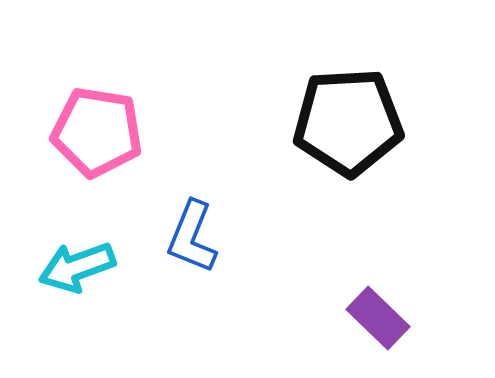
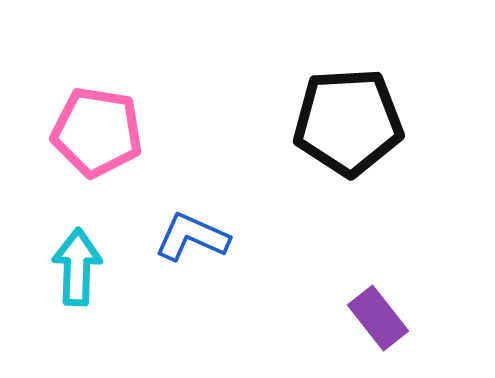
blue L-shape: rotated 92 degrees clockwise
cyan arrow: rotated 112 degrees clockwise
purple rectangle: rotated 8 degrees clockwise
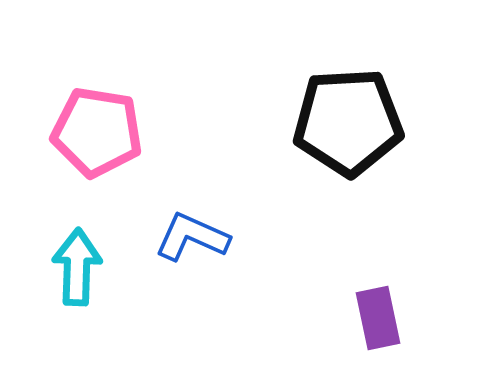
purple rectangle: rotated 26 degrees clockwise
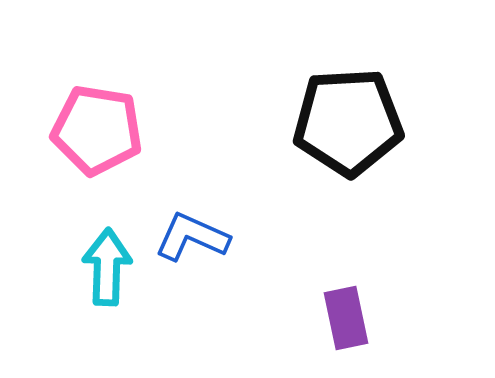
pink pentagon: moved 2 px up
cyan arrow: moved 30 px right
purple rectangle: moved 32 px left
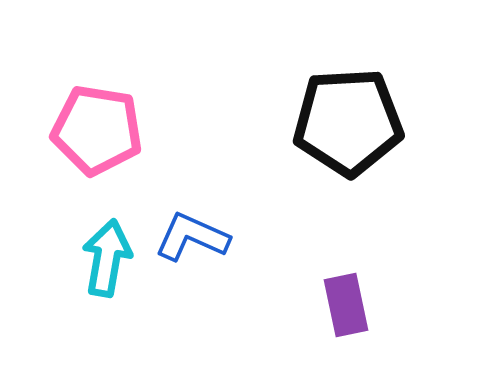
cyan arrow: moved 9 px up; rotated 8 degrees clockwise
purple rectangle: moved 13 px up
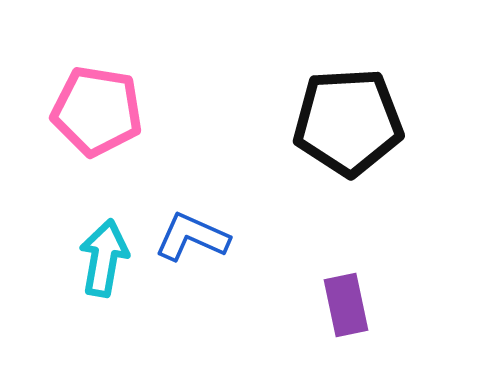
pink pentagon: moved 19 px up
cyan arrow: moved 3 px left
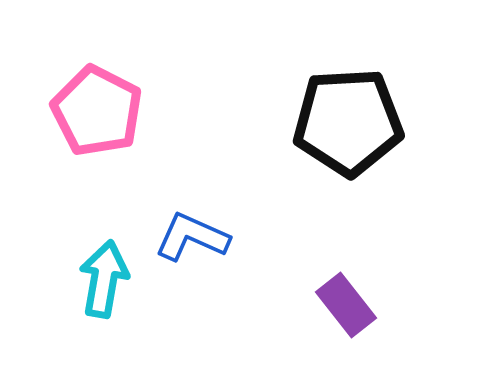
pink pentagon: rotated 18 degrees clockwise
cyan arrow: moved 21 px down
purple rectangle: rotated 26 degrees counterclockwise
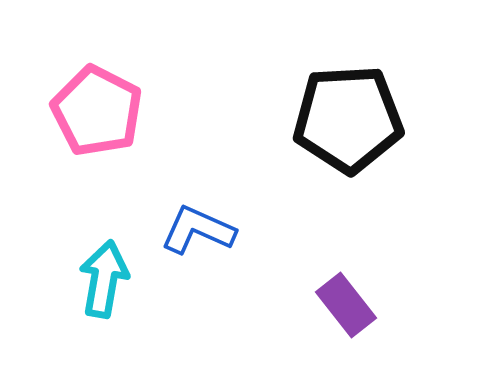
black pentagon: moved 3 px up
blue L-shape: moved 6 px right, 7 px up
